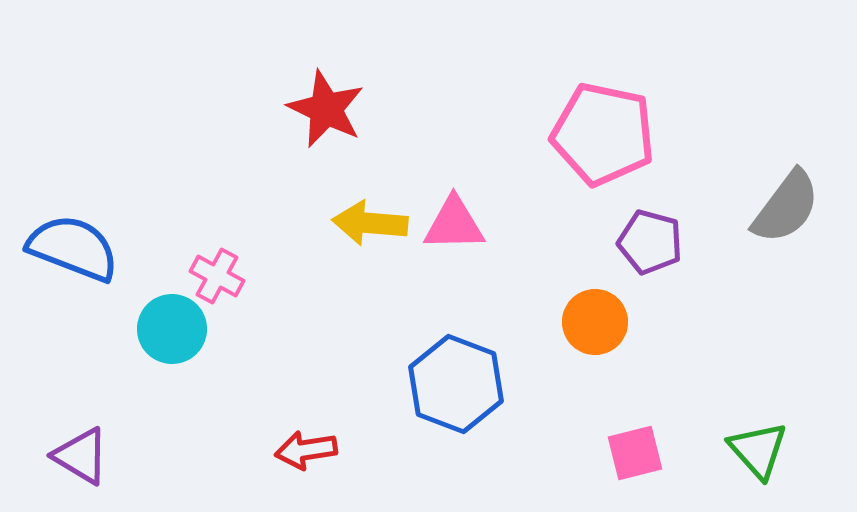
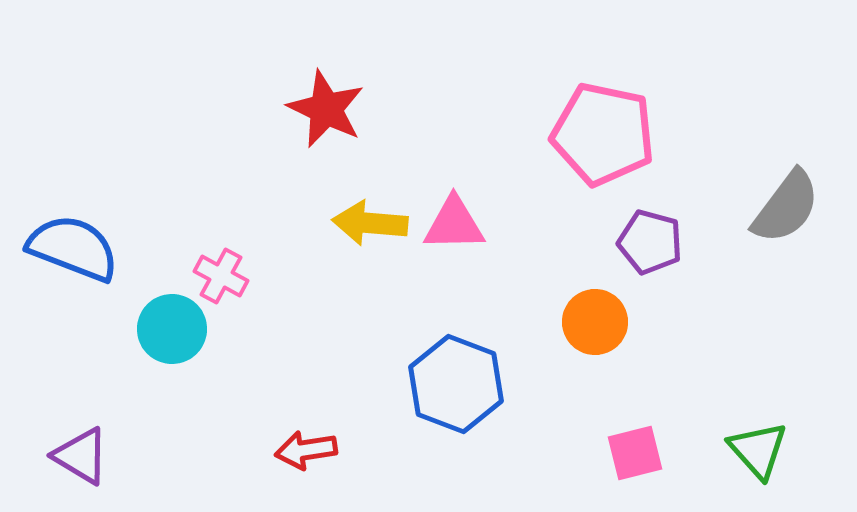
pink cross: moved 4 px right
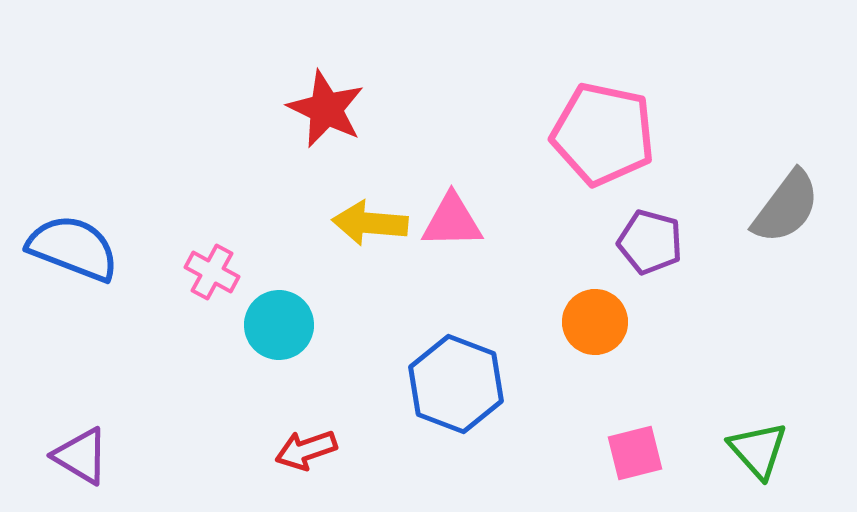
pink triangle: moved 2 px left, 3 px up
pink cross: moved 9 px left, 4 px up
cyan circle: moved 107 px right, 4 px up
red arrow: rotated 10 degrees counterclockwise
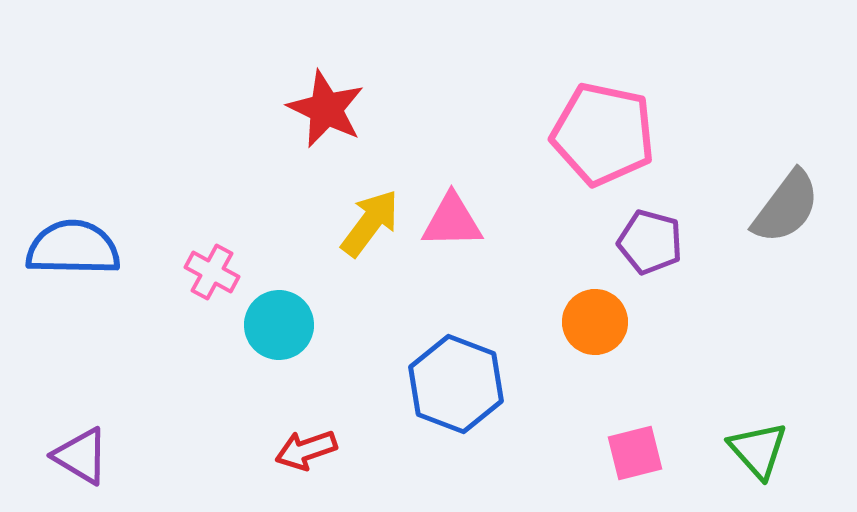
yellow arrow: rotated 122 degrees clockwise
blue semicircle: rotated 20 degrees counterclockwise
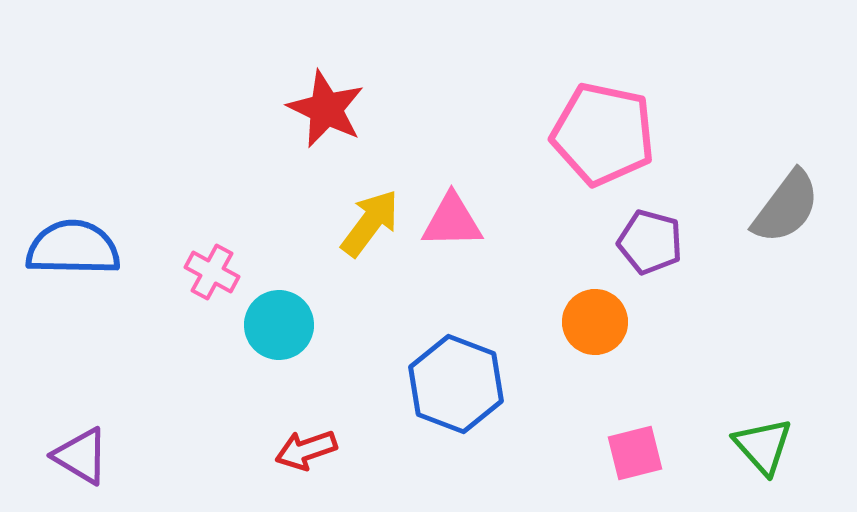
green triangle: moved 5 px right, 4 px up
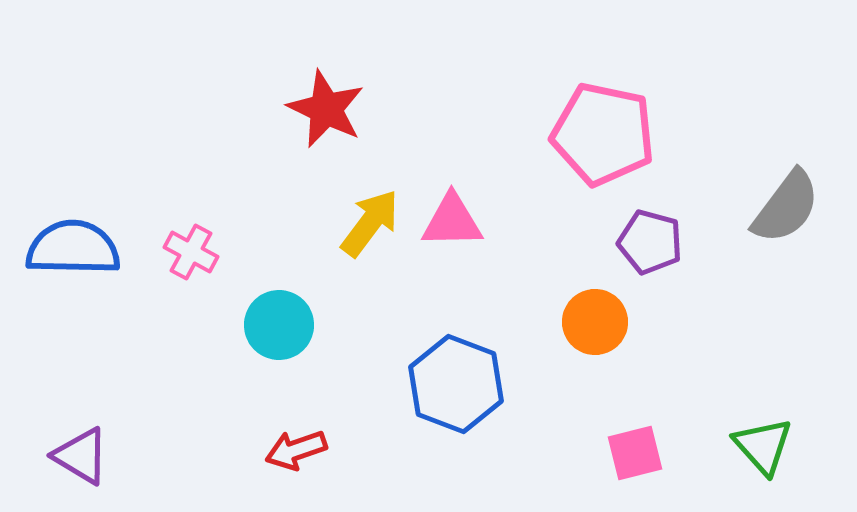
pink cross: moved 21 px left, 20 px up
red arrow: moved 10 px left
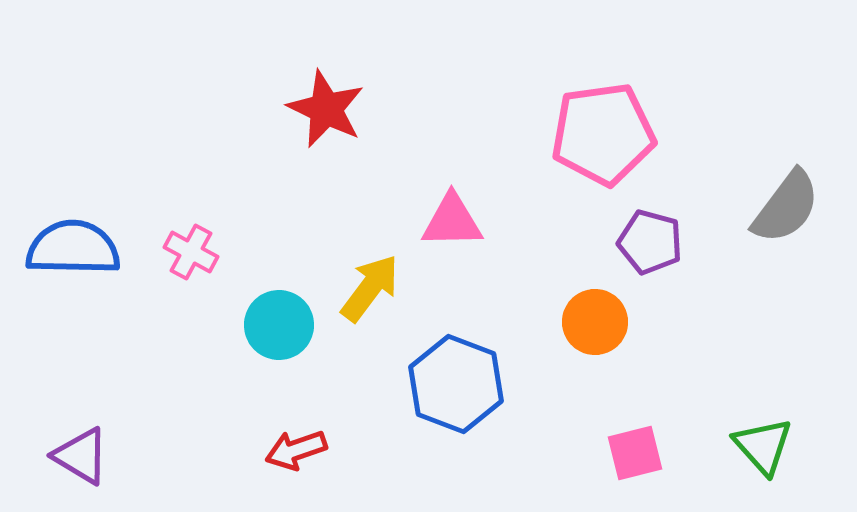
pink pentagon: rotated 20 degrees counterclockwise
yellow arrow: moved 65 px down
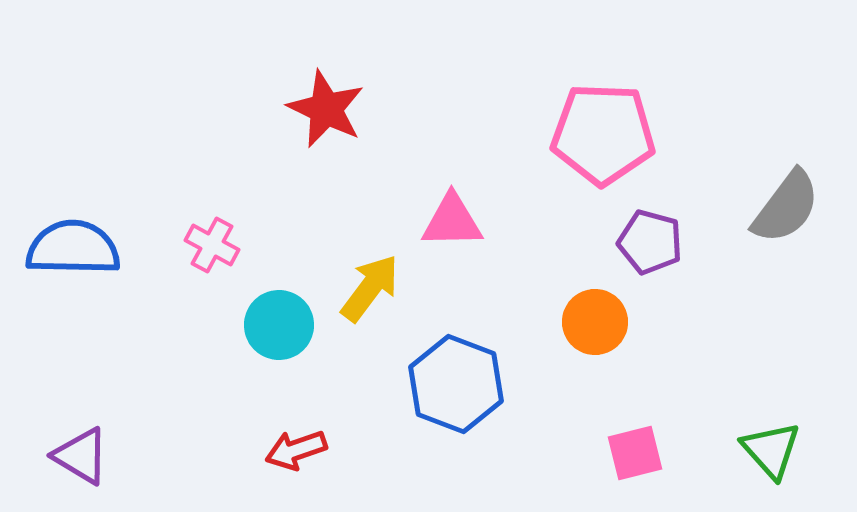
pink pentagon: rotated 10 degrees clockwise
pink cross: moved 21 px right, 7 px up
green triangle: moved 8 px right, 4 px down
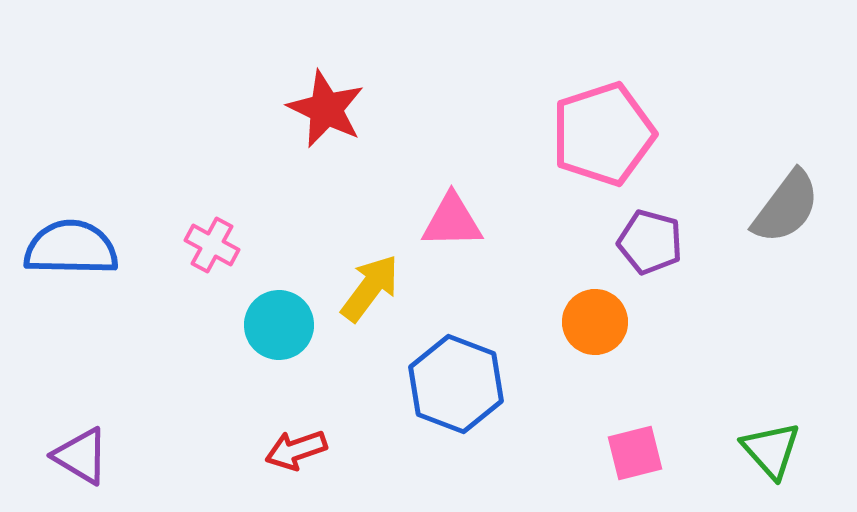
pink pentagon: rotated 20 degrees counterclockwise
blue semicircle: moved 2 px left
